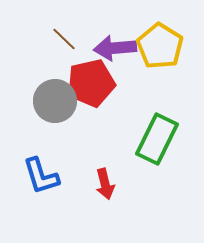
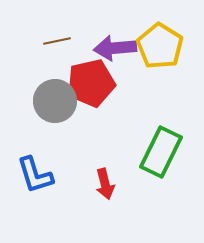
brown line: moved 7 px left, 2 px down; rotated 56 degrees counterclockwise
green rectangle: moved 4 px right, 13 px down
blue L-shape: moved 6 px left, 1 px up
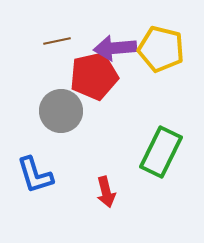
yellow pentagon: moved 1 px right, 3 px down; rotated 18 degrees counterclockwise
red pentagon: moved 3 px right, 7 px up
gray circle: moved 6 px right, 10 px down
red arrow: moved 1 px right, 8 px down
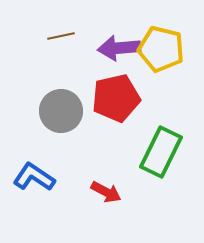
brown line: moved 4 px right, 5 px up
purple arrow: moved 4 px right
red pentagon: moved 22 px right, 22 px down
blue L-shape: moved 1 px left, 2 px down; rotated 141 degrees clockwise
red arrow: rotated 48 degrees counterclockwise
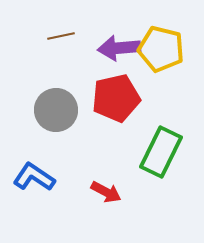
gray circle: moved 5 px left, 1 px up
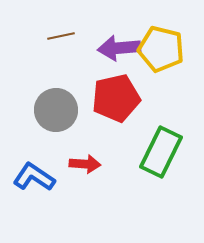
red arrow: moved 21 px left, 28 px up; rotated 24 degrees counterclockwise
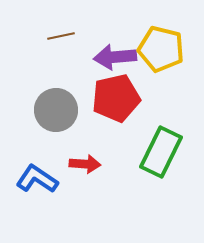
purple arrow: moved 4 px left, 9 px down
blue L-shape: moved 3 px right, 2 px down
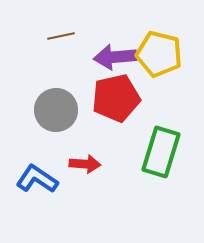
yellow pentagon: moved 2 px left, 5 px down
green rectangle: rotated 9 degrees counterclockwise
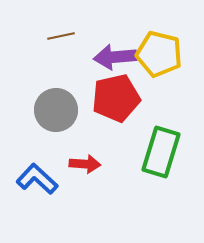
blue L-shape: rotated 9 degrees clockwise
